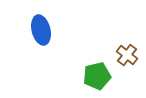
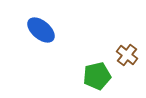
blue ellipse: rotated 36 degrees counterclockwise
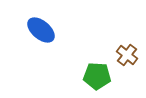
green pentagon: rotated 16 degrees clockwise
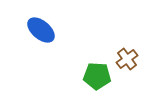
brown cross: moved 4 px down; rotated 15 degrees clockwise
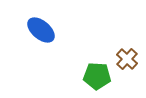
brown cross: rotated 10 degrees counterclockwise
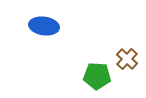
blue ellipse: moved 3 px right, 4 px up; rotated 32 degrees counterclockwise
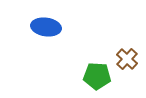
blue ellipse: moved 2 px right, 1 px down
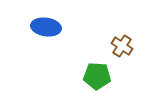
brown cross: moved 5 px left, 13 px up; rotated 10 degrees counterclockwise
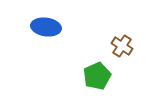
green pentagon: rotated 28 degrees counterclockwise
